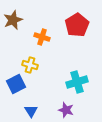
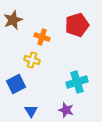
red pentagon: rotated 15 degrees clockwise
yellow cross: moved 2 px right, 5 px up
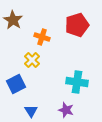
brown star: rotated 18 degrees counterclockwise
yellow cross: rotated 28 degrees clockwise
cyan cross: rotated 25 degrees clockwise
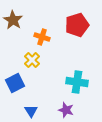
blue square: moved 1 px left, 1 px up
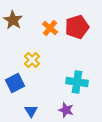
red pentagon: moved 2 px down
orange cross: moved 8 px right, 9 px up; rotated 21 degrees clockwise
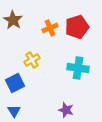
orange cross: rotated 28 degrees clockwise
yellow cross: rotated 14 degrees clockwise
cyan cross: moved 1 px right, 14 px up
blue triangle: moved 17 px left
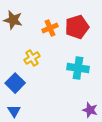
brown star: rotated 18 degrees counterclockwise
yellow cross: moved 2 px up
blue square: rotated 18 degrees counterclockwise
purple star: moved 24 px right
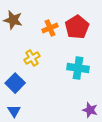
red pentagon: rotated 15 degrees counterclockwise
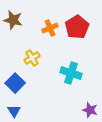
cyan cross: moved 7 px left, 5 px down; rotated 10 degrees clockwise
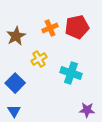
brown star: moved 3 px right, 16 px down; rotated 30 degrees clockwise
red pentagon: rotated 20 degrees clockwise
yellow cross: moved 7 px right, 1 px down
purple star: moved 3 px left; rotated 14 degrees counterclockwise
